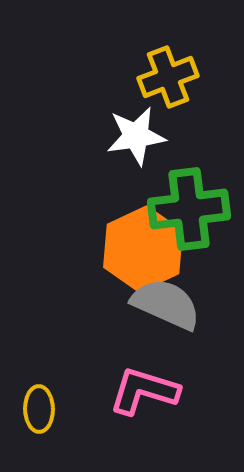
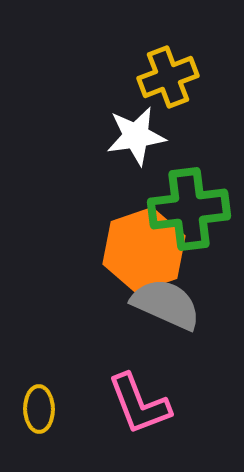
orange hexagon: moved 1 px right, 1 px down; rotated 6 degrees clockwise
pink L-shape: moved 5 px left, 13 px down; rotated 128 degrees counterclockwise
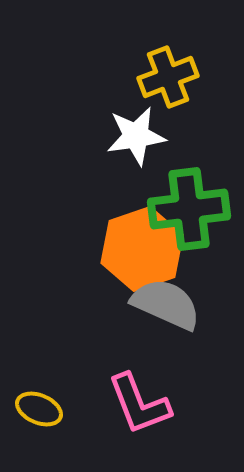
orange hexagon: moved 2 px left, 1 px up
yellow ellipse: rotated 66 degrees counterclockwise
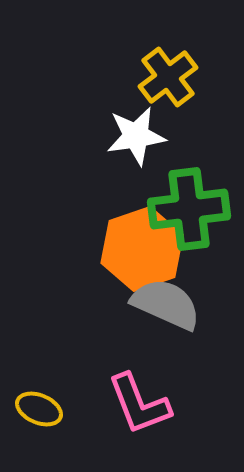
yellow cross: rotated 16 degrees counterclockwise
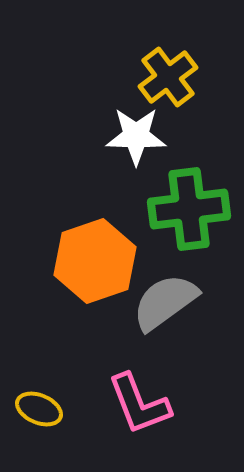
white star: rotated 10 degrees clockwise
orange hexagon: moved 47 px left, 12 px down
gray semicircle: moved 1 px left, 2 px up; rotated 60 degrees counterclockwise
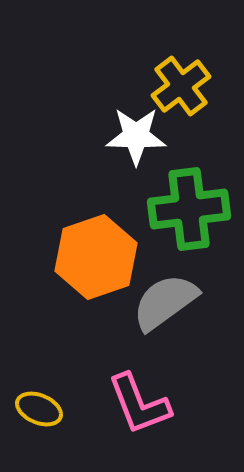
yellow cross: moved 13 px right, 9 px down
orange hexagon: moved 1 px right, 4 px up
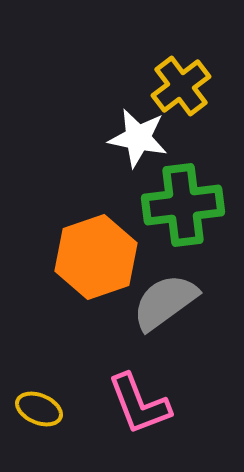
white star: moved 2 px right, 2 px down; rotated 10 degrees clockwise
green cross: moved 6 px left, 4 px up
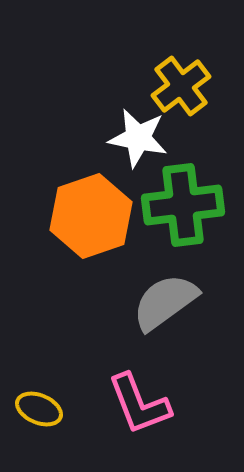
orange hexagon: moved 5 px left, 41 px up
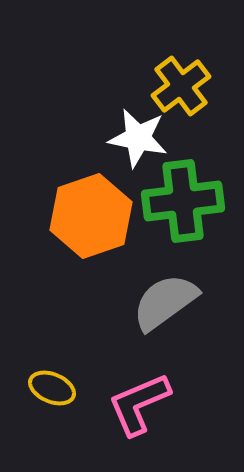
green cross: moved 4 px up
pink L-shape: rotated 88 degrees clockwise
yellow ellipse: moved 13 px right, 21 px up
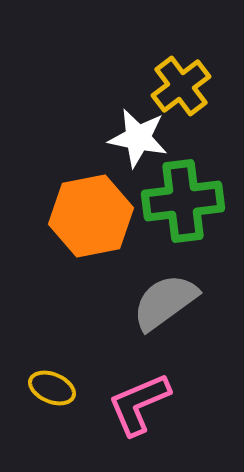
orange hexagon: rotated 8 degrees clockwise
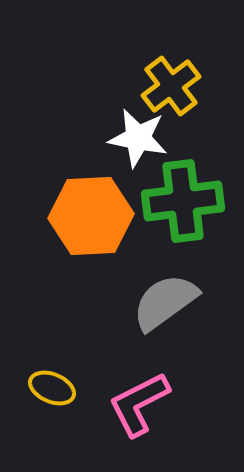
yellow cross: moved 10 px left
orange hexagon: rotated 8 degrees clockwise
pink L-shape: rotated 4 degrees counterclockwise
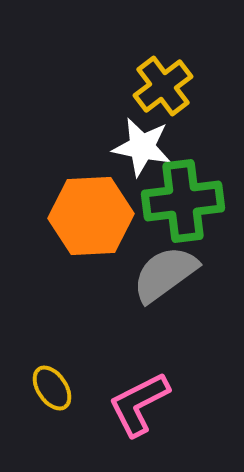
yellow cross: moved 8 px left
white star: moved 4 px right, 9 px down
gray semicircle: moved 28 px up
yellow ellipse: rotated 33 degrees clockwise
